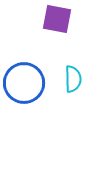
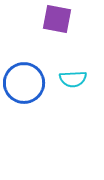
cyan semicircle: rotated 88 degrees clockwise
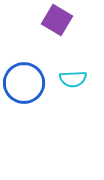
purple square: moved 1 px down; rotated 20 degrees clockwise
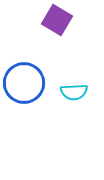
cyan semicircle: moved 1 px right, 13 px down
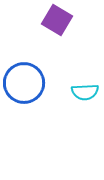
cyan semicircle: moved 11 px right
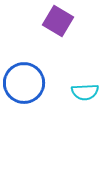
purple square: moved 1 px right, 1 px down
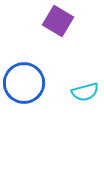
cyan semicircle: rotated 12 degrees counterclockwise
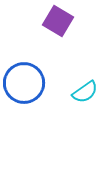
cyan semicircle: rotated 20 degrees counterclockwise
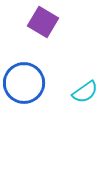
purple square: moved 15 px left, 1 px down
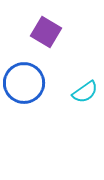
purple square: moved 3 px right, 10 px down
